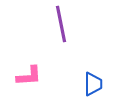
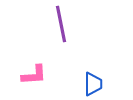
pink L-shape: moved 5 px right, 1 px up
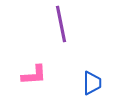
blue trapezoid: moved 1 px left, 1 px up
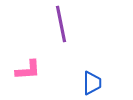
pink L-shape: moved 6 px left, 5 px up
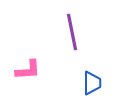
purple line: moved 11 px right, 8 px down
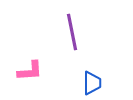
pink L-shape: moved 2 px right, 1 px down
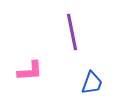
blue trapezoid: rotated 20 degrees clockwise
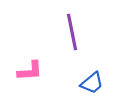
blue trapezoid: rotated 30 degrees clockwise
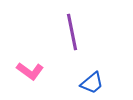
pink L-shape: rotated 40 degrees clockwise
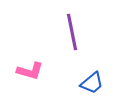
pink L-shape: rotated 20 degrees counterclockwise
